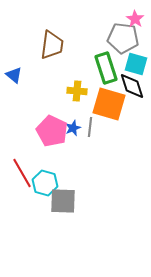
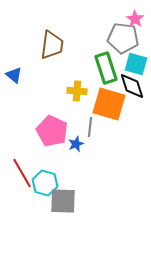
blue star: moved 3 px right, 16 px down
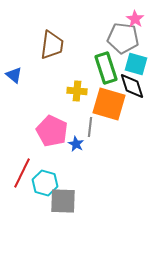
blue star: rotated 21 degrees counterclockwise
red line: rotated 56 degrees clockwise
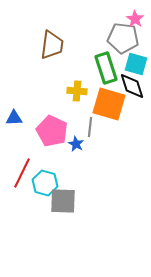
blue triangle: moved 43 px down; rotated 42 degrees counterclockwise
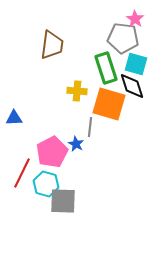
pink pentagon: moved 21 px down; rotated 20 degrees clockwise
cyan hexagon: moved 1 px right, 1 px down
